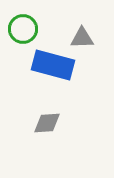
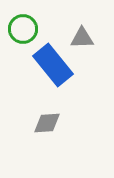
blue rectangle: rotated 36 degrees clockwise
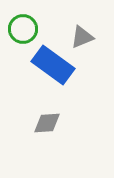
gray triangle: moved 1 px up; rotated 20 degrees counterclockwise
blue rectangle: rotated 15 degrees counterclockwise
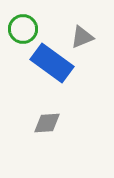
blue rectangle: moved 1 px left, 2 px up
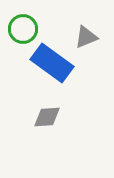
gray triangle: moved 4 px right
gray diamond: moved 6 px up
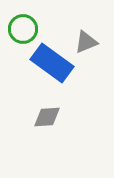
gray triangle: moved 5 px down
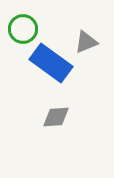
blue rectangle: moved 1 px left
gray diamond: moved 9 px right
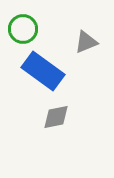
blue rectangle: moved 8 px left, 8 px down
gray diamond: rotated 8 degrees counterclockwise
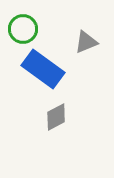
blue rectangle: moved 2 px up
gray diamond: rotated 16 degrees counterclockwise
